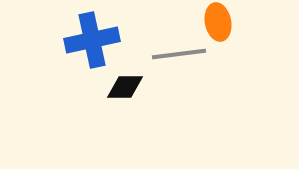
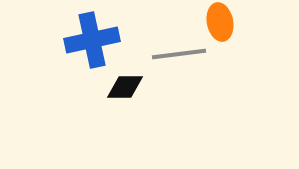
orange ellipse: moved 2 px right
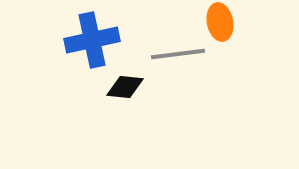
gray line: moved 1 px left
black diamond: rotated 6 degrees clockwise
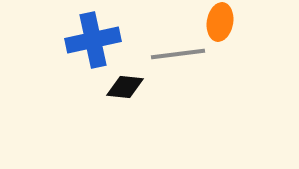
orange ellipse: rotated 21 degrees clockwise
blue cross: moved 1 px right
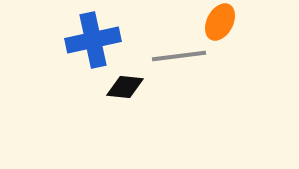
orange ellipse: rotated 18 degrees clockwise
gray line: moved 1 px right, 2 px down
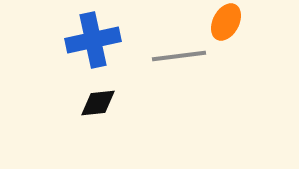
orange ellipse: moved 6 px right
black diamond: moved 27 px left, 16 px down; rotated 12 degrees counterclockwise
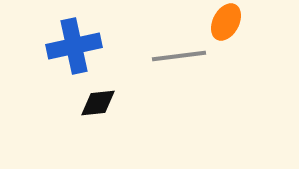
blue cross: moved 19 px left, 6 px down
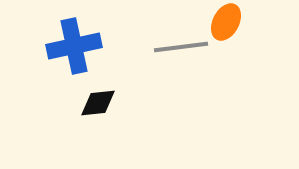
gray line: moved 2 px right, 9 px up
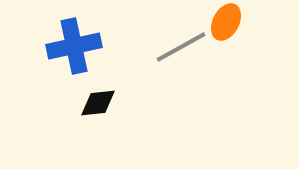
gray line: rotated 22 degrees counterclockwise
